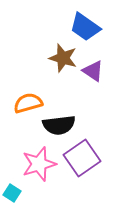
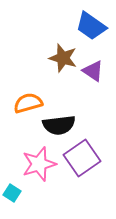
blue trapezoid: moved 6 px right, 1 px up
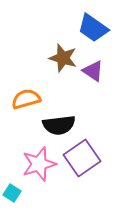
blue trapezoid: moved 2 px right, 2 px down
orange semicircle: moved 2 px left, 4 px up
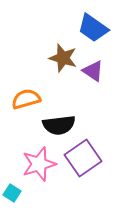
purple square: moved 1 px right
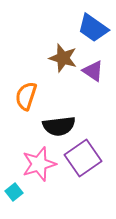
orange semicircle: moved 3 px up; rotated 56 degrees counterclockwise
black semicircle: moved 1 px down
cyan square: moved 2 px right, 1 px up; rotated 18 degrees clockwise
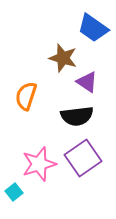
purple triangle: moved 6 px left, 11 px down
black semicircle: moved 18 px right, 10 px up
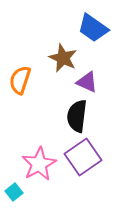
brown star: rotated 8 degrees clockwise
purple triangle: rotated 10 degrees counterclockwise
orange semicircle: moved 6 px left, 16 px up
black semicircle: rotated 104 degrees clockwise
purple square: moved 1 px up
pink star: rotated 12 degrees counterclockwise
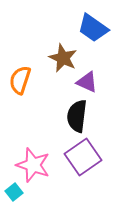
pink star: moved 6 px left, 1 px down; rotated 24 degrees counterclockwise
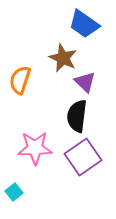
blue trapezoid: moved 9 px left, 4 px up
purple triangle: moved 2 px left; rotated 20 degrees clockwise
pink star: moved 2 px right, 17 px up; rotated 20 degrees counterclockwise
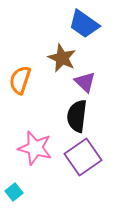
brown star: moved 1 px left
pink star: rotated 16 degrees clockwise
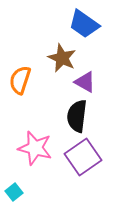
purple triangle: rotated 15 degrees counterclockwise
